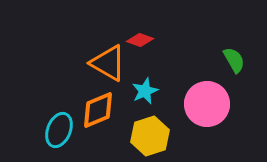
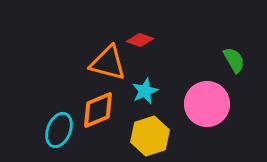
orange triangle: rotated 15 degrees counterclockwise
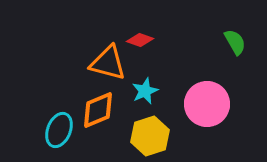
green semicircle: moved 1 px right, 18 px up
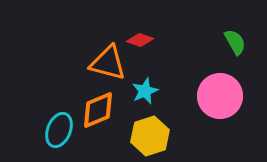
pink circle: moved 13 px right, 8 px up
